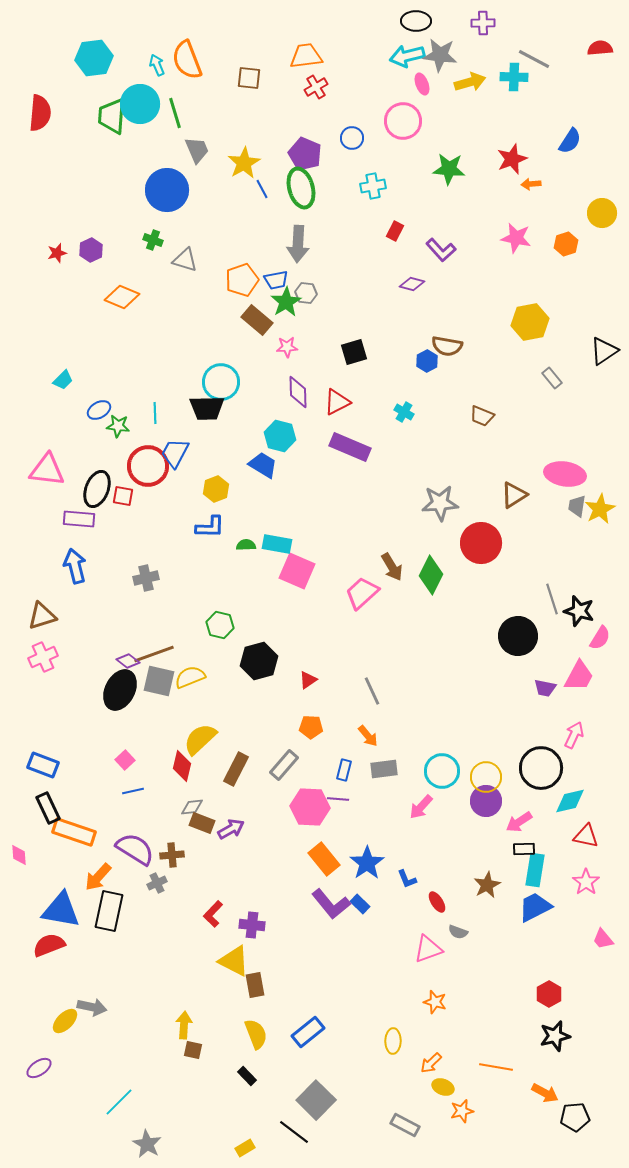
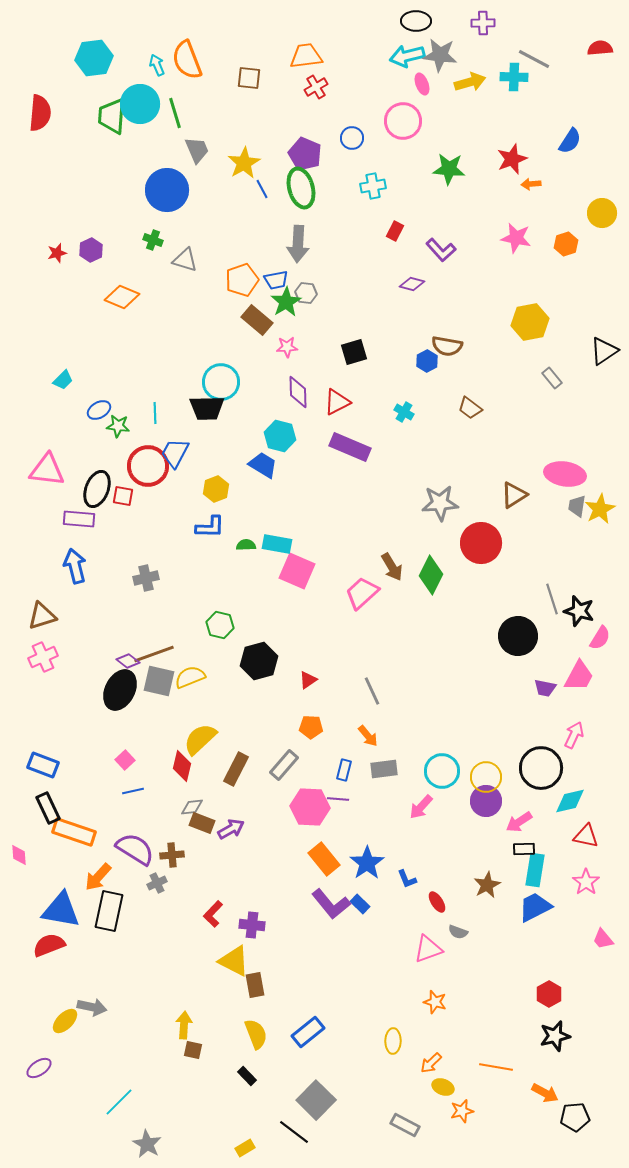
brown trapezoid at (482, 416): moved 12 px left, 8 px up; rotated 15 degrees clockwise
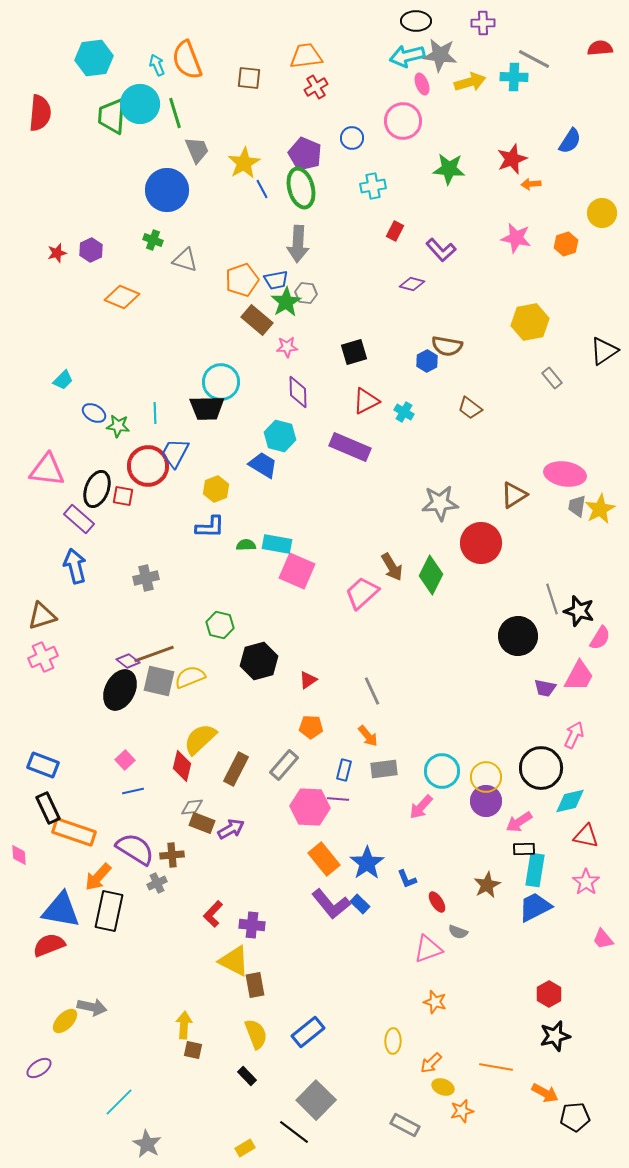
red triangle at (337, 402): moved 29 px right, 1 px up
blue ellipse at (99, 410): moved 5 px left, 3 px down; rotated 60 degrees clockwise
purple rectangle at (79, 519): rotated 36 degrees clockwise
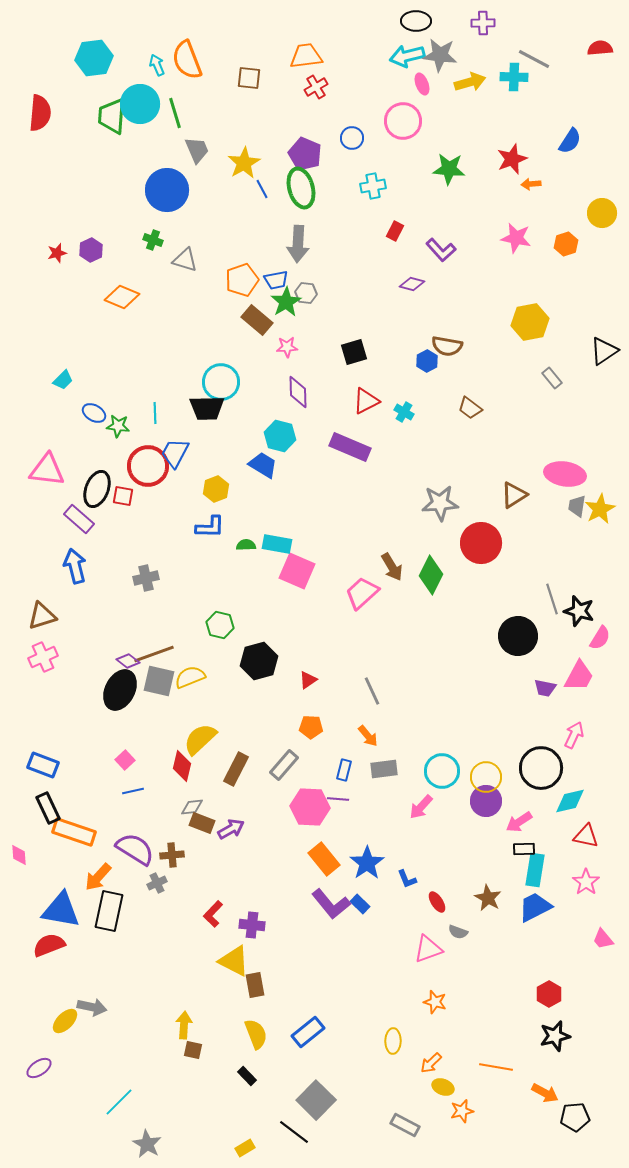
brown star at (487, 885): moved 1 px right, 13 px down; rotated 16 degrees counterclockwise
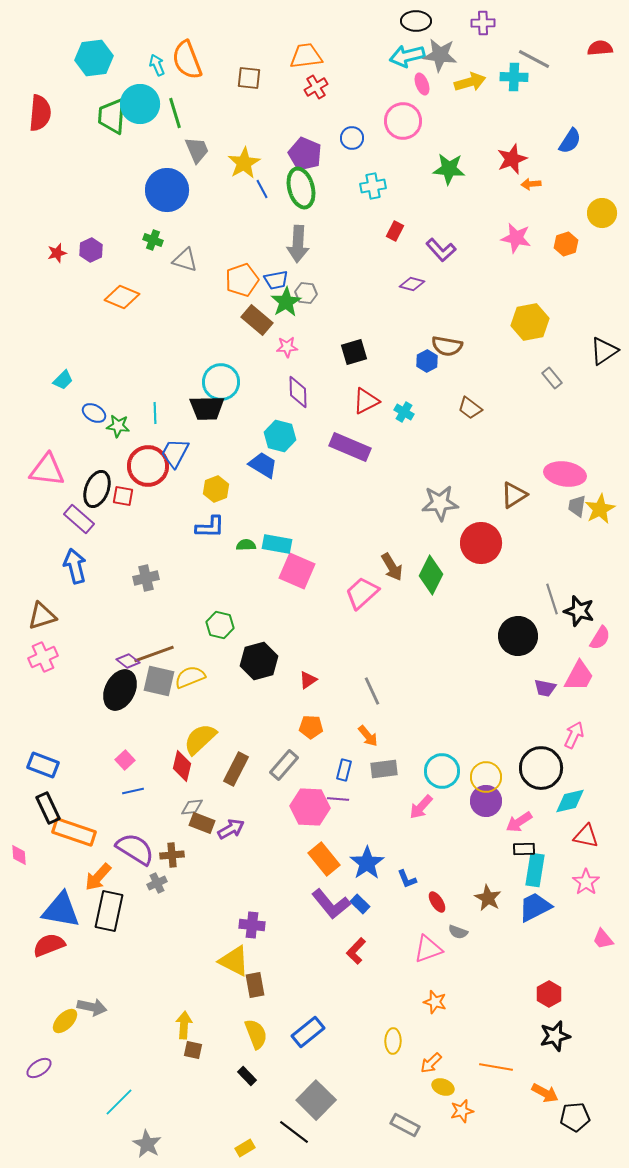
red L-shape at (213, 914): moved 143 px right, 37 px down
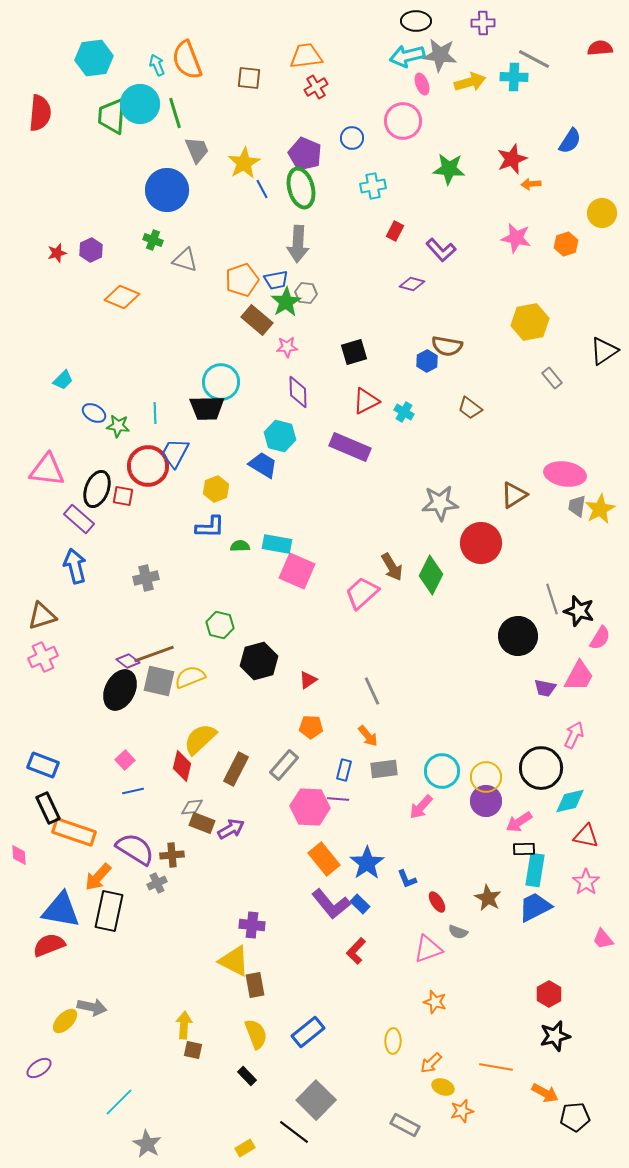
green semicircle at (246, 545): moved 6 px left, 1 px down
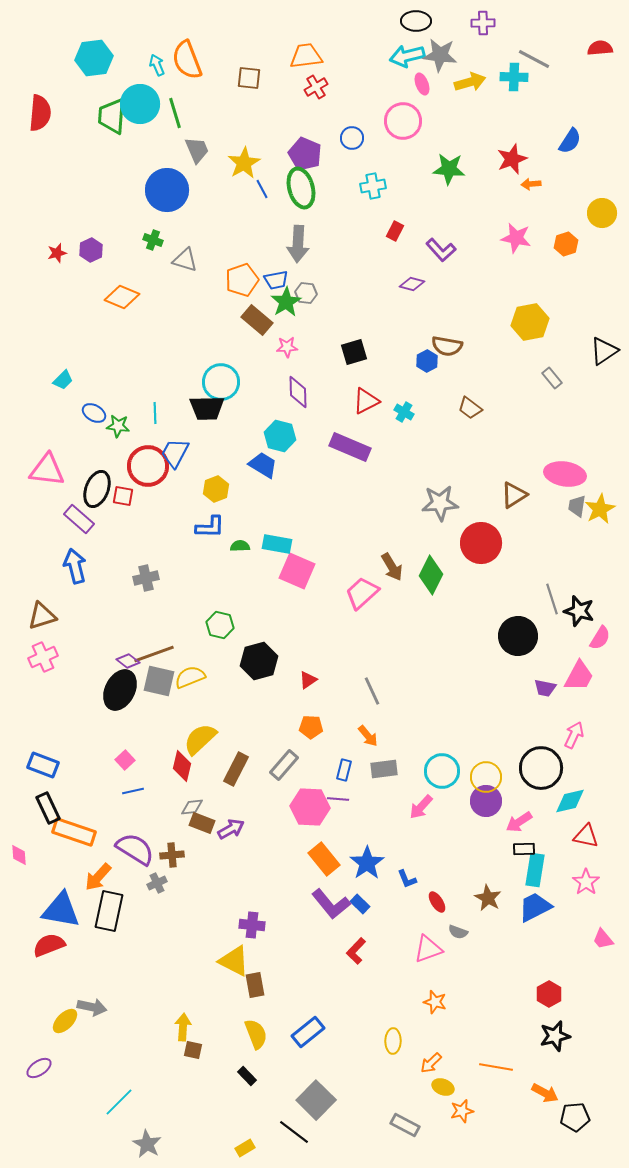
yellow arrow at (184, 1025): moved 1 px left, 2 px down
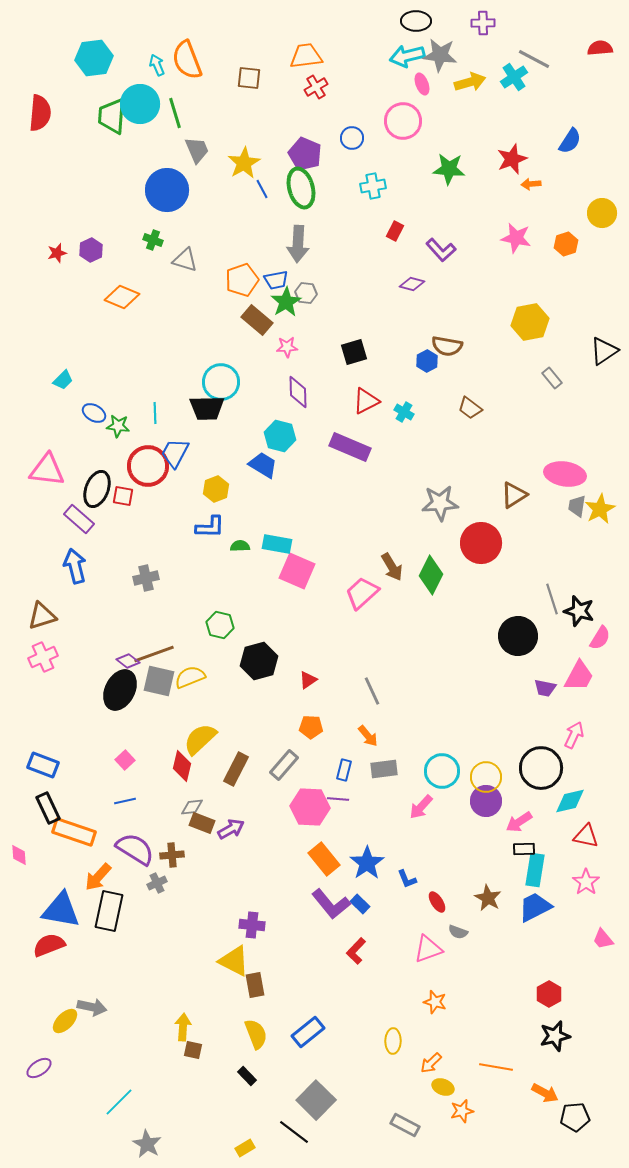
cyan cross at (514, 77): rotated 36 degrees counterclockwise
blue line at (133, 791): moved 8 px left, 10 px down
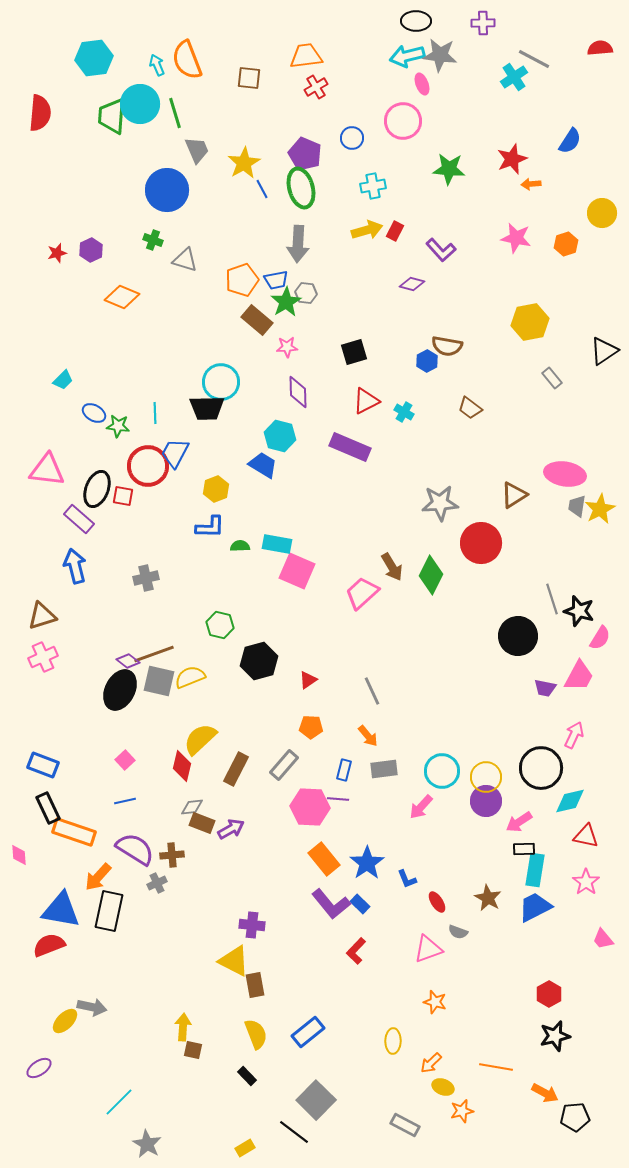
yellow arrow at (470, 82): moved 103 px left, 148 px down
